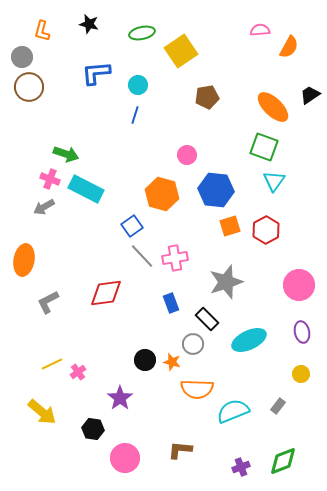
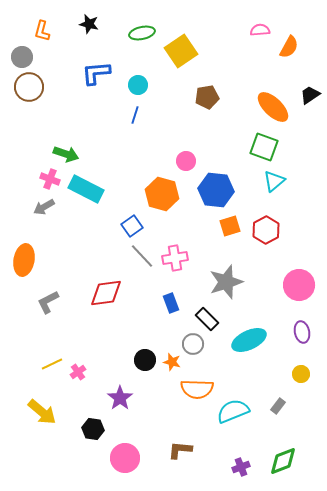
pink circle at (187, 155): moved 1 px left, 6 px down
cyan triangle at (274, 181): rotated 15 degrees clockwise
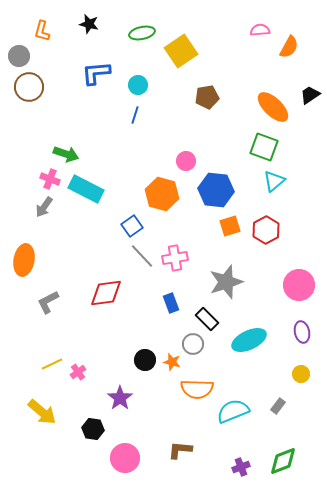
gray circle at (22, 57): moved 3 px left, 1 px up
gray arrow at (44, 207): rotated 25 degrees counterclockwise
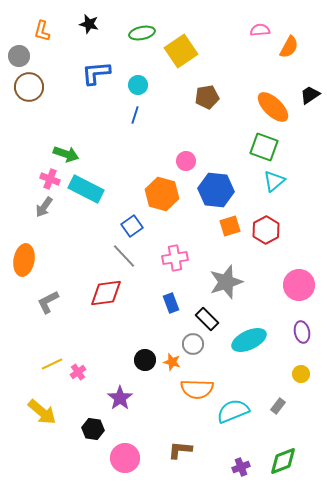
gray line at (142, 256): moved 18 px left
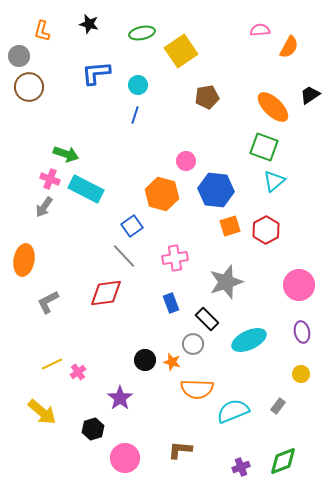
black hexagon at (93, 429): rotated 25 degrees counterclockwise
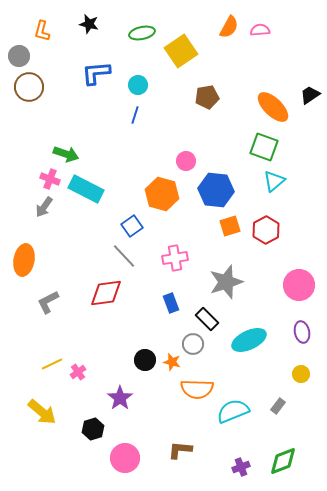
orange semicircle at (289, 47): moved 60 px left, 20 px up
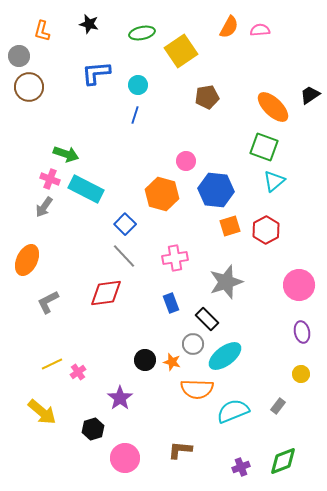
blue square at (132, 226): moved 7 px left, 2 px up; rotated 10 degrees counterclockwise
orange ellipse at (24, 260): moved 3 px right; rotated 16 degrees clockwise
cyan ellipse at (249, 340): moved 24 px left, 16 px down; rotated 12 degrees counterclockwise
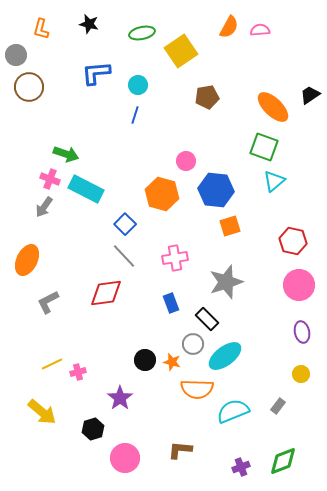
orange L-shape at (42, 31): moved 1 px left, 2 px up
gray circle at (19, 56): moved 3 px left, 1 px up
red hexagon at (266, 230): moved 27 px right, 11 px down; rotated 20 degrees counterclockwise
pink cross at (78, 372): rotated 21 degrees clockwise
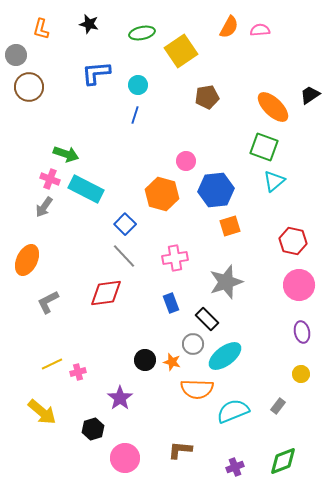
blue hexagon at (216, 190): rotated 12 degrees counterclockwise
purple cross at (241, 467): moved 6 px left
